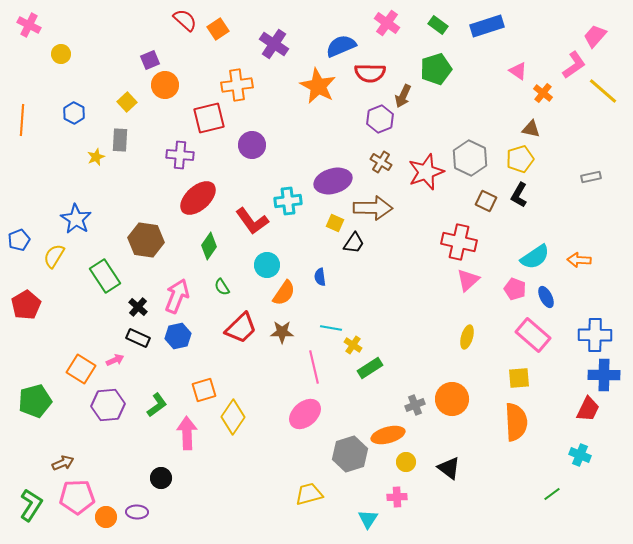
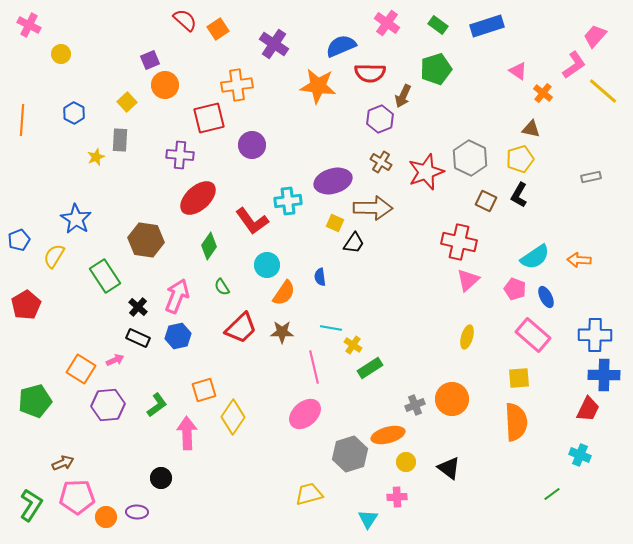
orange star at (318, 86): rotated 21 degrees counterclockwise
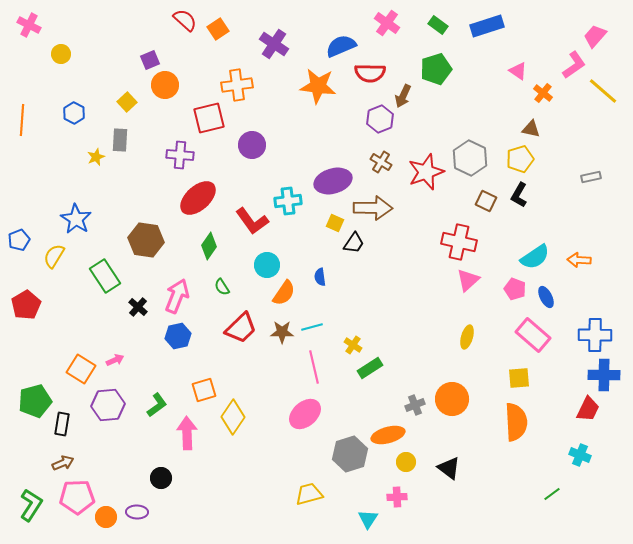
cyan line at (331, 328): moved 19 px left, 1 px up; rotated 25 degrees counterclockwise
black rectangle at (138, 338): moved 76 px left, 86 px down; rotated 75 degrees clockwise
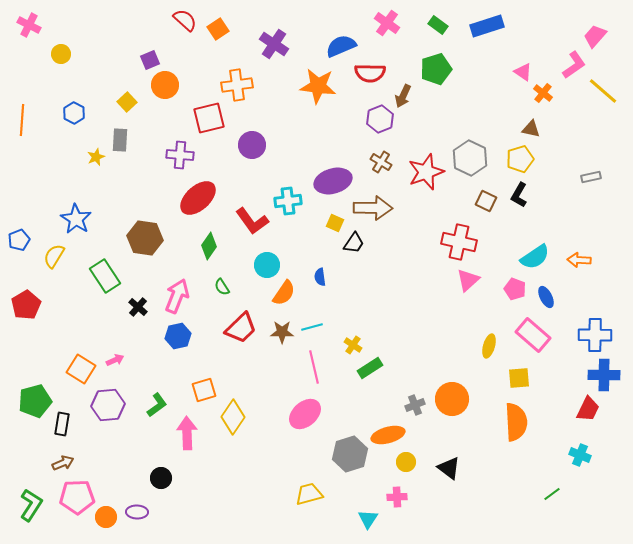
pink triangle at (518, 71): moved 5 px right, 1 px down
brown hexagon at (146, 240): moved 1 px left, 2 px up
yellow ellipse at (467, 337): moved 22 px right, 9 px down
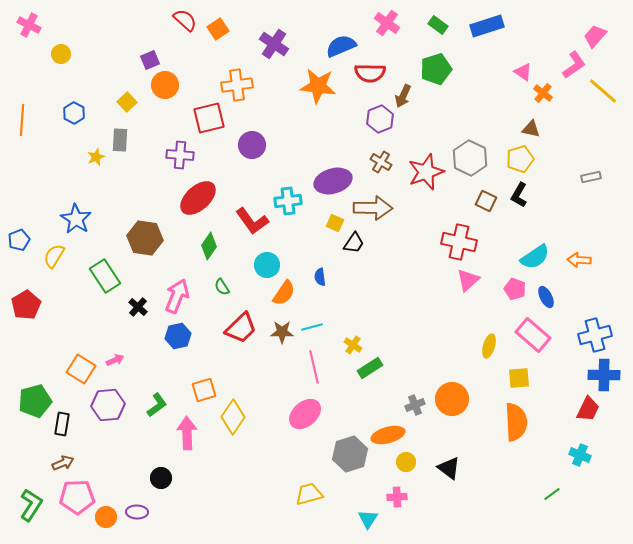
blue cross at (595, 335): rotated 16 degrees counterclockwise
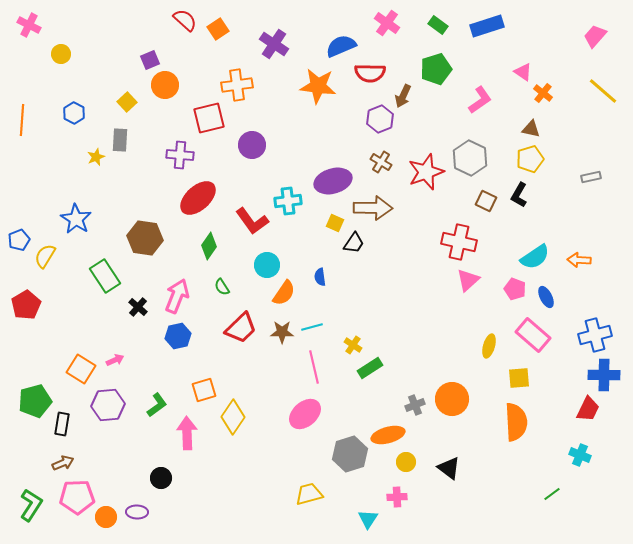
pink L-shape at (574, 65): moved 94 px left, 35 px down
yellow pentagon at (520, 159): moved 10 px right
yellow semicircle at (54, 256): moved 9 px left
